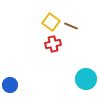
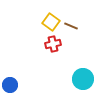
cyan circle: moved 3 px left
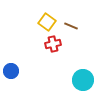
yellow square: moved 4 px left
cyan circle: moved 1 px down
blue circle: moved 1 px right, 14 px up
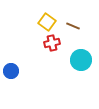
brown line: moved 2 px right
red cross: moved 1 px left, 1 px up
cyan circle: moved 2 px left, 20 px up
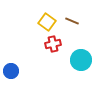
brown line: moved 1 px left, 5 px up
red cross: moved 1 px right, 1 px down
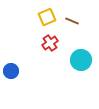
yellow square: moved 5 px up; rotated 30 degrees clockwise
red cross: moved 3 px left, 1 px up; rotated 21 degrees counterclockwise
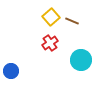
yellow square: moved 4 px right; rotated 18 degrees counterclockwise
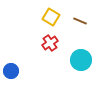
yellow square: rotated 18 degrees counterclockwise
brown line: moved 8 px right
